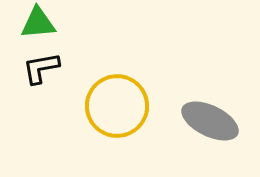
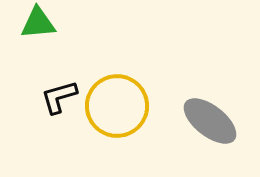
black L-shape: moved 18 px right, 29 px down; rotated 6 degrees counterclockwise
gray ellipse: rotated 12 degrees clockwise
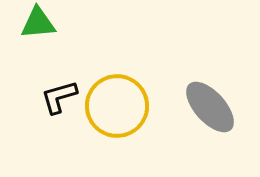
gray ellipse: moved 14 px up; rotated 10 degrees clockwise
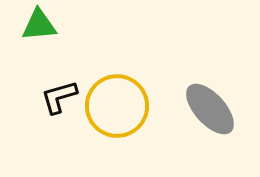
green triangle: moved 1 px right, 2 px down
gray ellipse: moved 2 px down
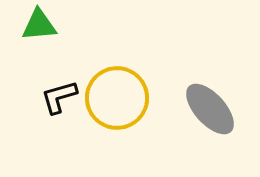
yellow circle: moved 8 px up
